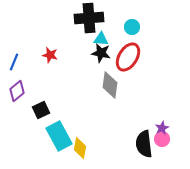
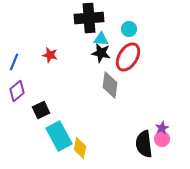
cyan circle: moved 3 px left, 2 px down
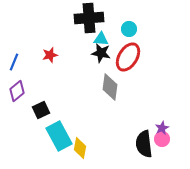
red star: rotated 28 degrees counterclockwise
gray diamond: moved 2 px down
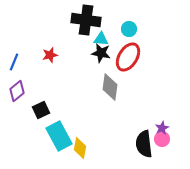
black cross: moved 3 px left, 2 px down; rotated 12 degrees clockwise
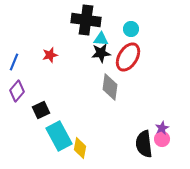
cyan circle: moved 2 px right
black star: rotated 18 degrees counterclockwise
purple diamond: rotated 10 degrees counterclockwise
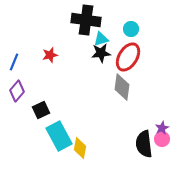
cyan triangle: rotated 21 degrees counterclockwise
gray diamond: moved 12 px right
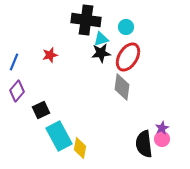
cyan circle: moved 5 px left, 2 px up
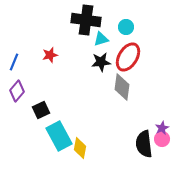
black star: moved 9 px down
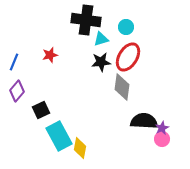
black semicircle: moved 23 px up; rotated 100 degrees clockwise
